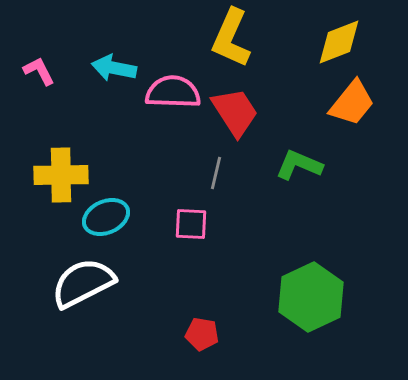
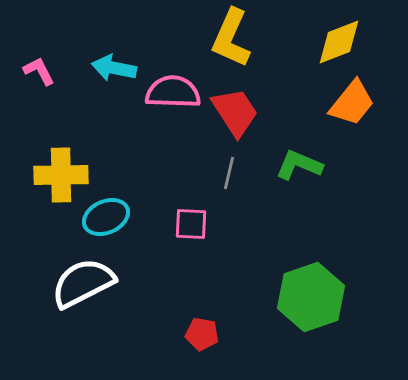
gray line: moved 13 px right
green hexagon: rotated 6 degrees clockwise
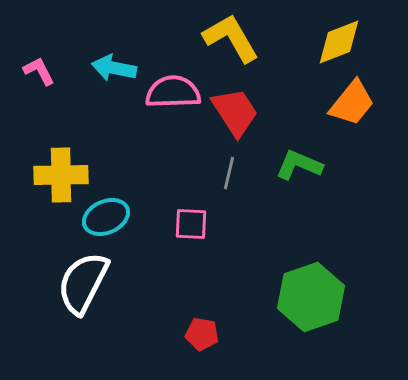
yellow L-shape: rotated 126 degrees clockwise
pink semicircle: rotated 4 degrees counterclockwise
white semicircle: rotated 36 degrees counterclockwise
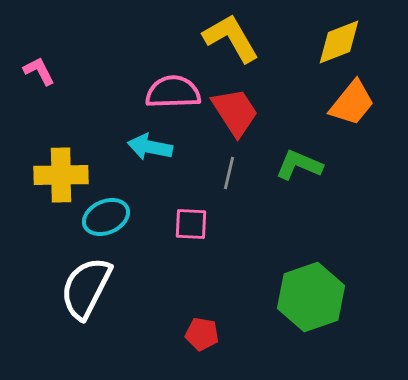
cyan arrow: moved 36 px right, 79 px down
white semicircle: moved 3 px right, 5 px down
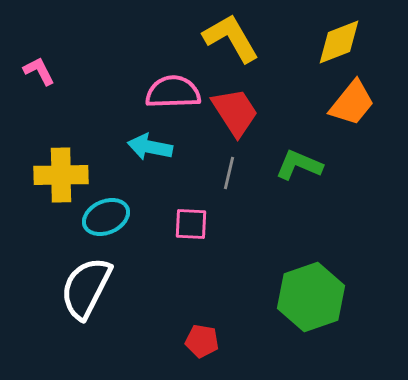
red pentagon: moved 7 px down
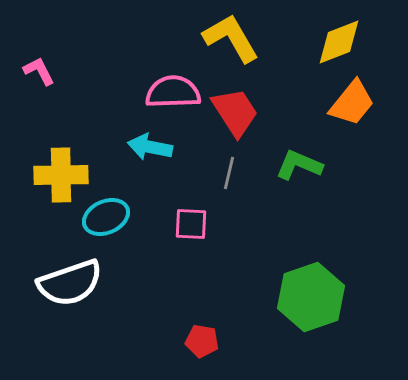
white semicircle: moved 16 px left, 5 px up; rotated 136 degrees counterclockwise
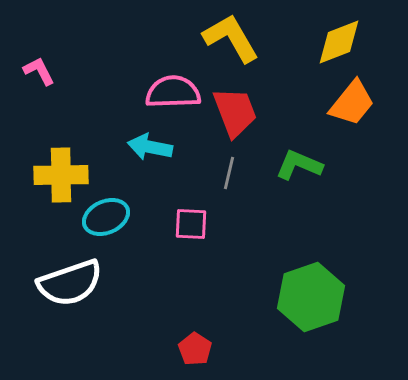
red trapezoid: rotated 12 degrees clockwise
red pentagon: moved 7 px left, 8 px down; rotated 24 degrees clockwise
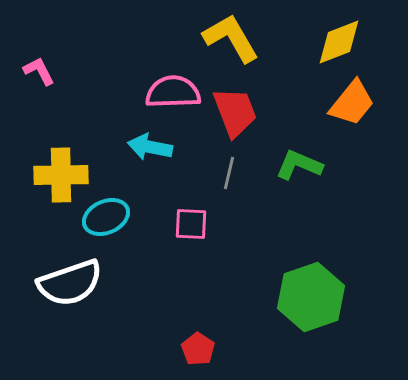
red pentagon: moved 3 px right
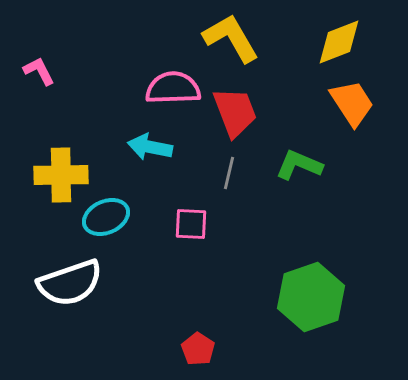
pink semicircle: moved 4 px up
orange trapezoid: rotated 72 degrees counterclockwise
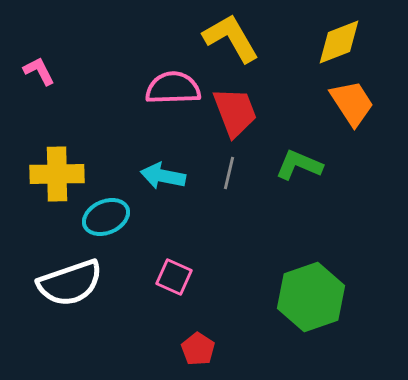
cyan arrow: moved 13 px right, 29 px down
yellow cross: moved 4 px left, 1 px up
pink square: moved 17 px left, 53 px down; rotated 21 degrees clockwise
